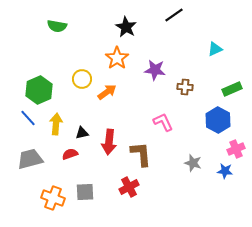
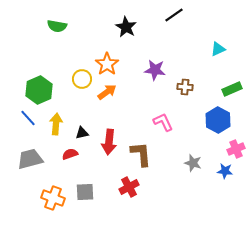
cyan triangle: moved 3 px right
orange star: moved 10 px left, 6 px down
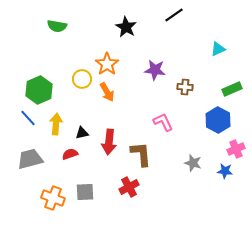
orange arrow: rotated 96 degrees clockwise
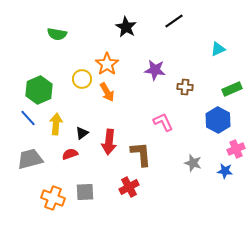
black line: moved 6 px down
green semicircle: moved 8 px down
black triangle: rotated 24 degrees counterclockwise
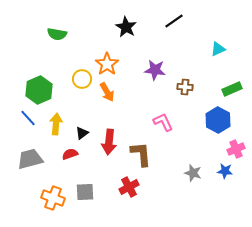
gray star: moved 10 px down
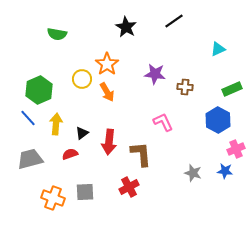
purple star: moved 4 px down
